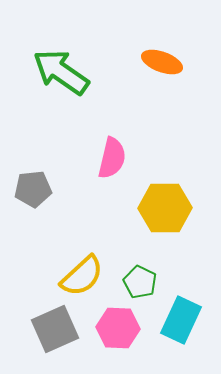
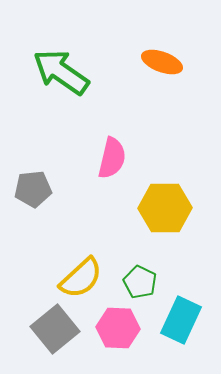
yellow semicircle: moved 1 px left, 2 px down
gray square: rotated 15 degrees counterclockwise
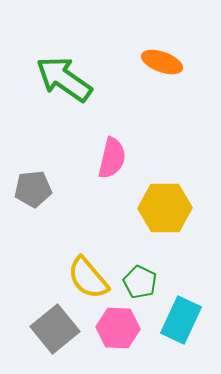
green arrow: moved 3 px right, 7 px down
yellow semicircle: moved 7 px right; rotated 93 degrees clockwise
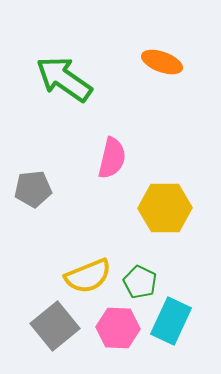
yellow semicircle: moved 2 px up; rotated 72 degrees counterclockwise
cyan rectangle: moved 10 px left, 1 px down
gray square: moved 3 px up
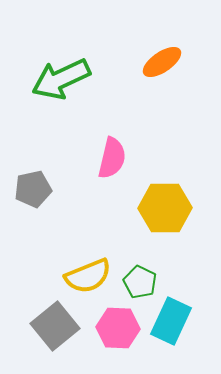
orange ellipse: rotated 54 degrees counterclockwise
green arrow: moved 3 px left; rotated 60 degrees counterclockwise
gray pentagon: rotated 6 degrees counterclockwise
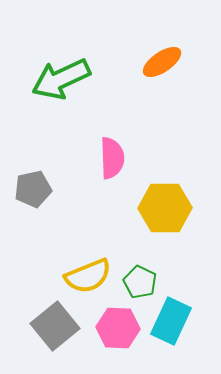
pink semicircle: rotated 15 degrees counterclockwise
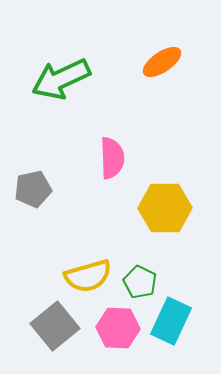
yellow semicircle: rotated 6 degrees clockwise
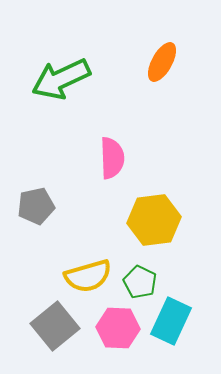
orange ellipse: rotated 27 degrees counterclockwise
gray pentagon: moved 3 px right, 17 px down
yellow hexagon: moved 11 px left, 12 px down; rotated 6 degrees counterclockwise
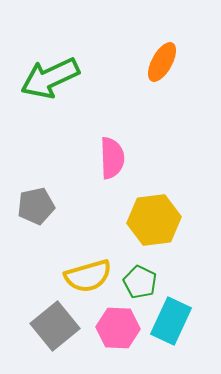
green arrow: moved 11 px left, 1 px up
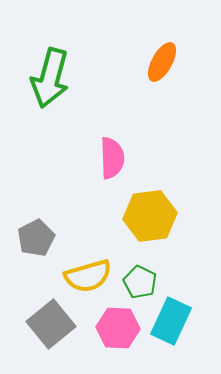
green arrow: rotated 50 degrees counterclockwise
gray pentagon: moved 32 px down; rotated 15 degrees counterclockwise
yellow hexagon: moved 4 px left, 4 px up
gray square: moved 4 px left, 2 px up
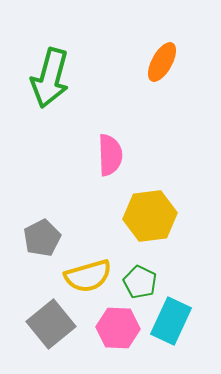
pink semicircle: moved 2 px left, 3 px up
gray pentagon: moved 6 px right
